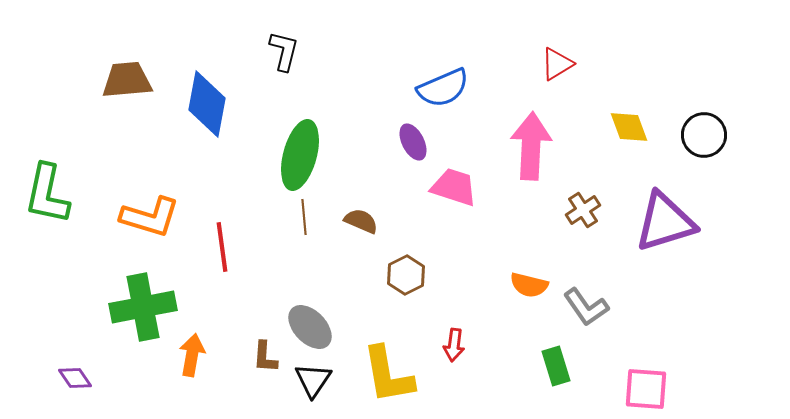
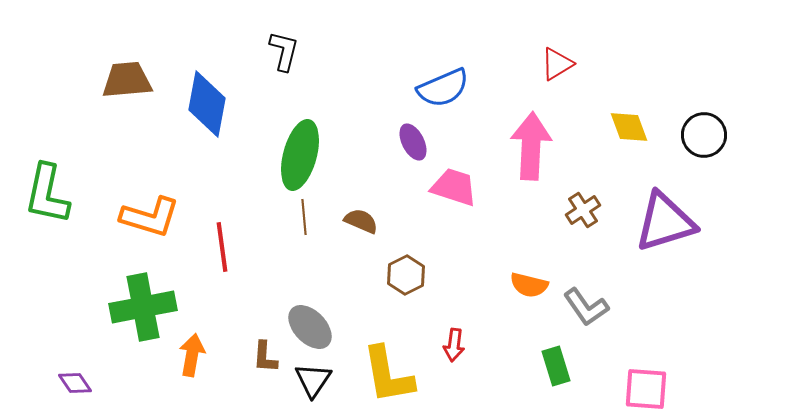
purple diamond: moved 5 px down
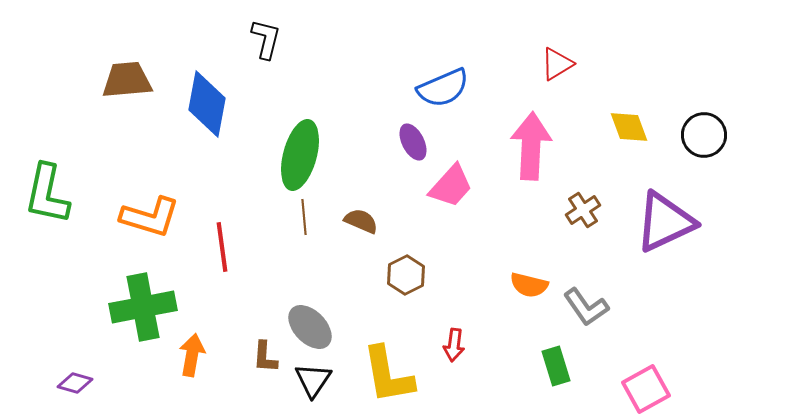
black L-shape: moved 18 px left, 12 px up
pink trapezoid: moved 3 px left, 1 px up; rotated 114 degrees clockwise
purple triangle: rotated 8 degrees counterclockwise
purple diamond: rotated 40 degrees counterclockwise
pink square: rotated 33 degrees counterclockwise
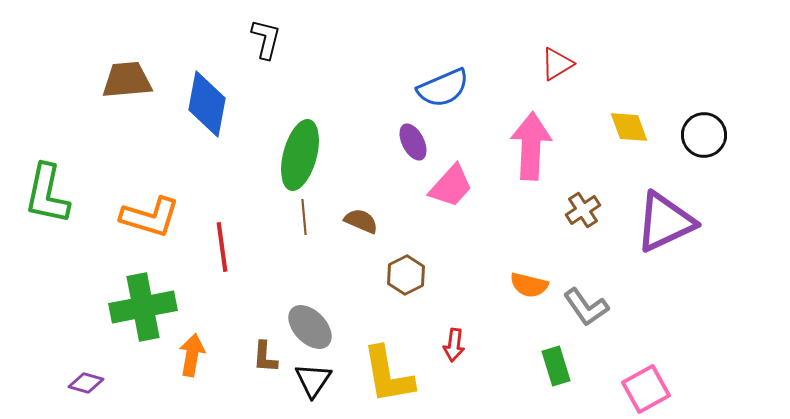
purple diamond: moved 11 px right
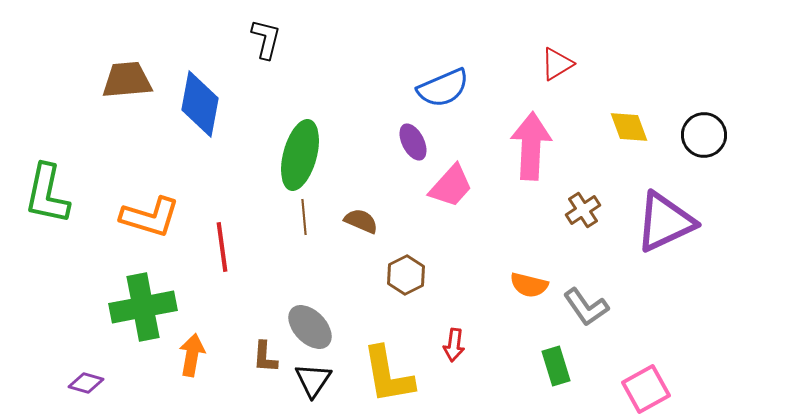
blue diamond: moved 7 px left
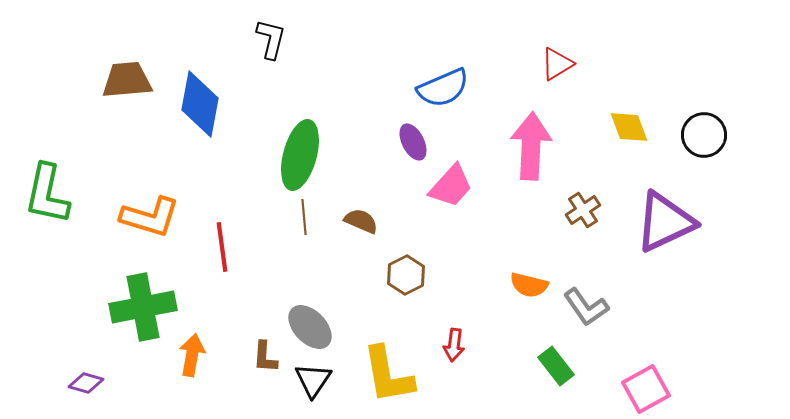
black L-shape: moved 5 px right
green rectangle: rotated 21 degrees counterclockwise
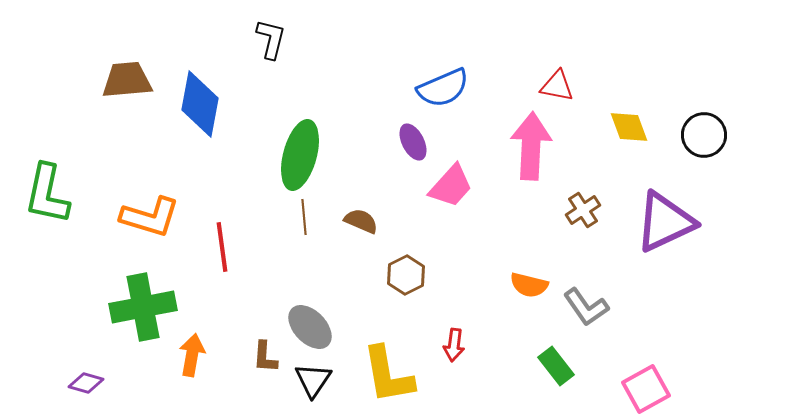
red triangle: moved 22 px down; rotated 42 degrees clockwise
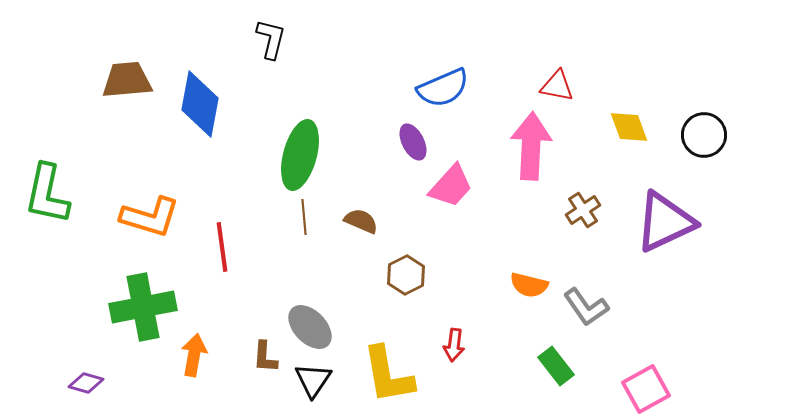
orange arrow: moved 2 px right
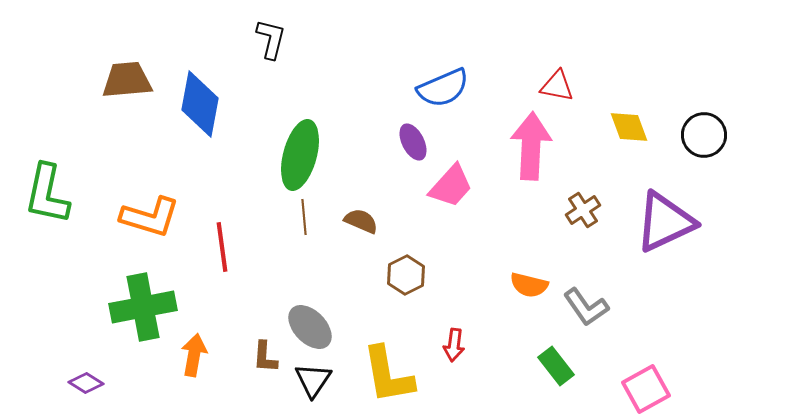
purple diamond: rotated 16 degrees clockwise
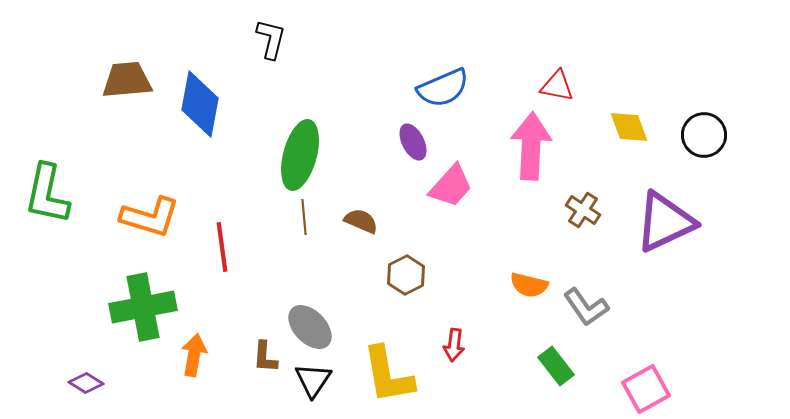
brown cross: rotated 24 degrees counterclockwise
